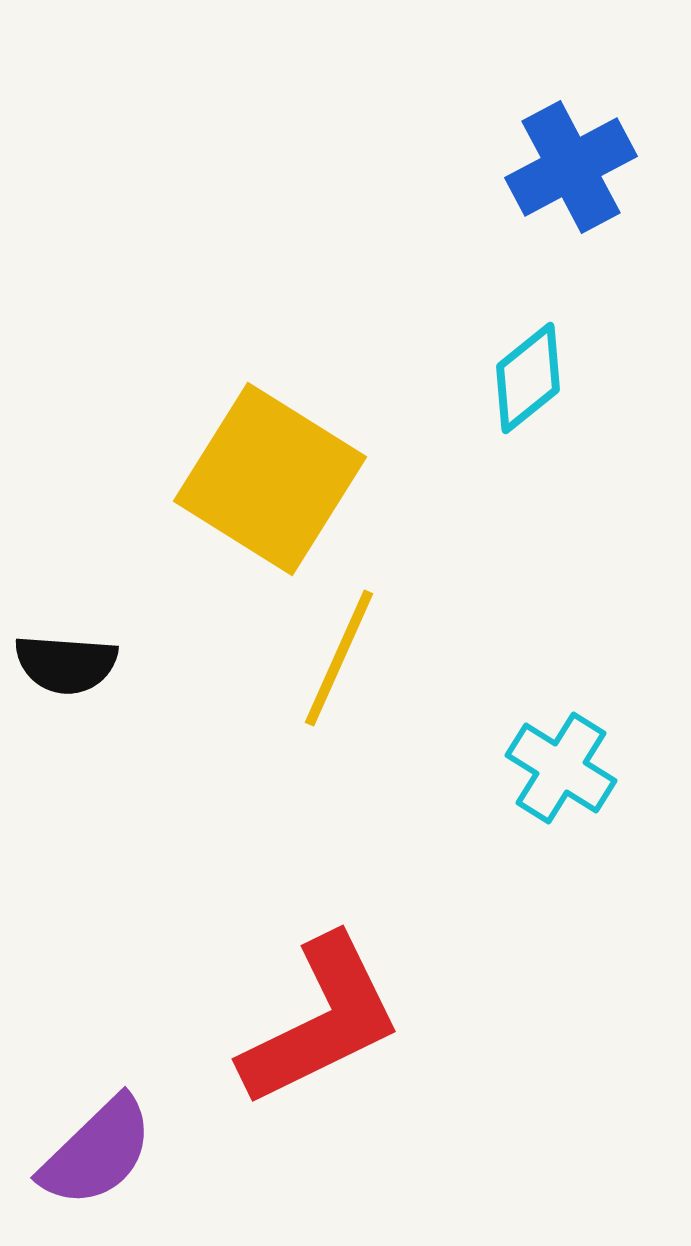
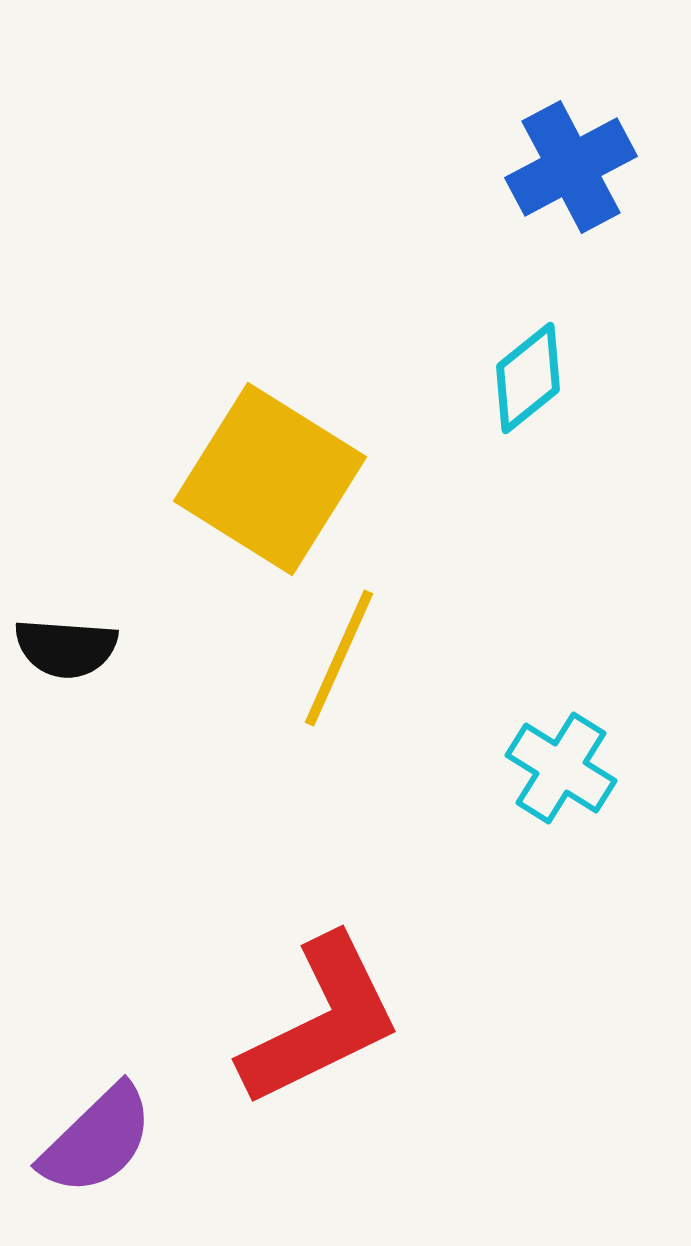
black semicircle: moved 16 px up
purple semicircle: moved 12 px up
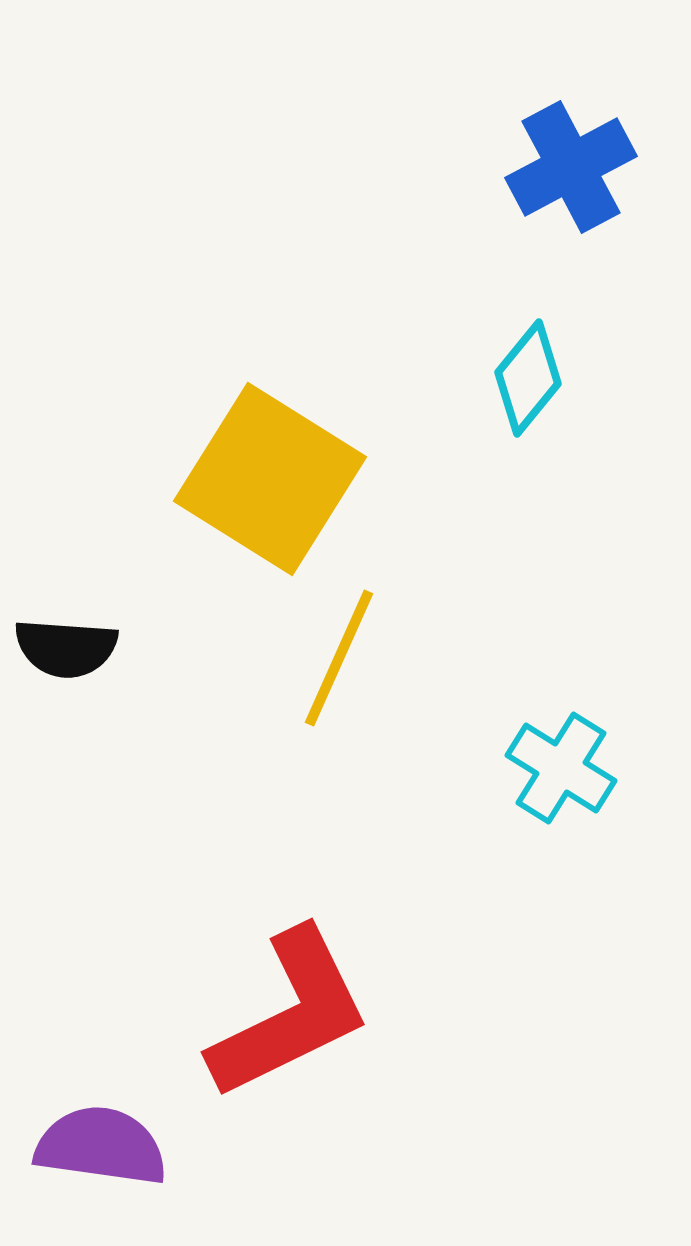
cyan diamond: rotated 12 degrees counterclockwise
red L-shape: moved 31 px left, 7 px up
purple semicircle: moved 4 px right, 6 px down; rotated 128 degrees counterclockwise
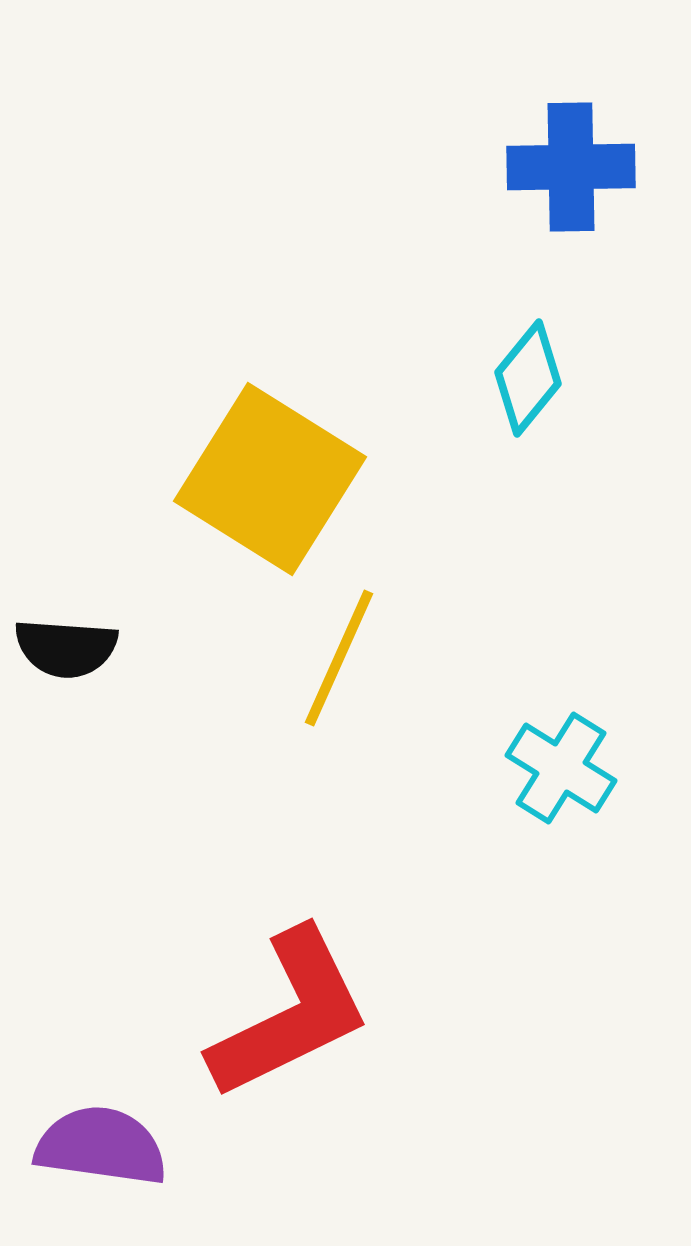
blue cross: rotated 27 degrees clockwise
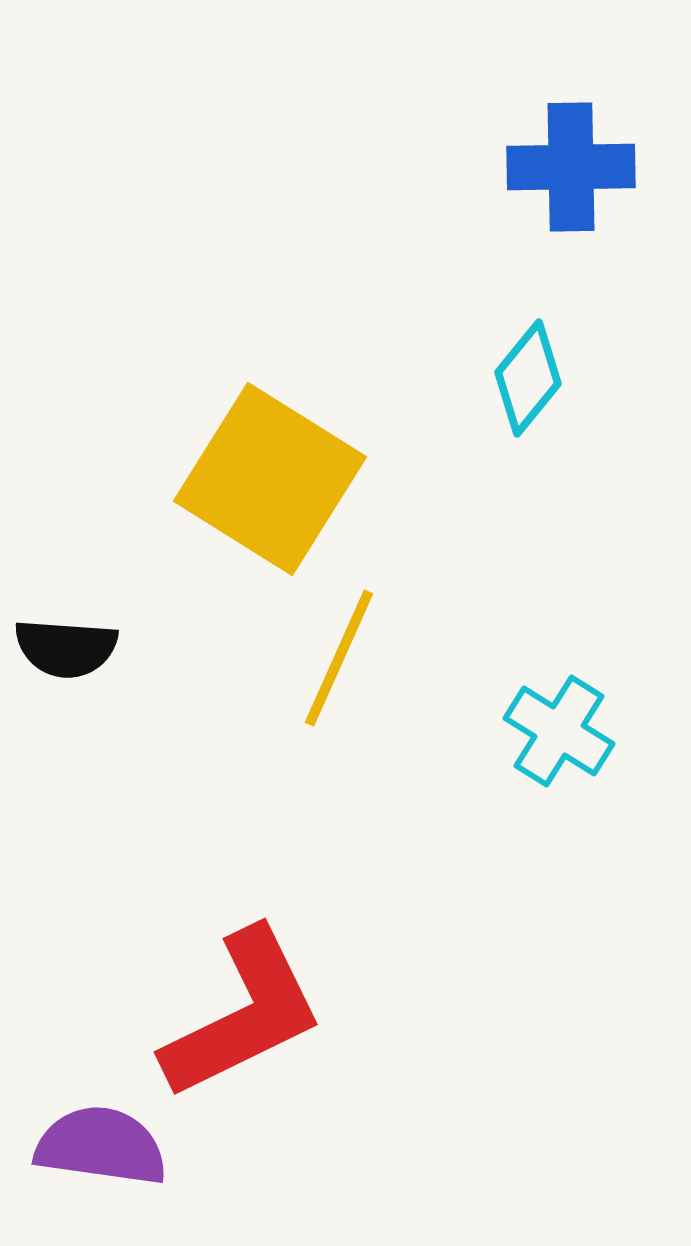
cyan cross: moved 2 px left, 37 px up
red L-shape: moved 47 px left
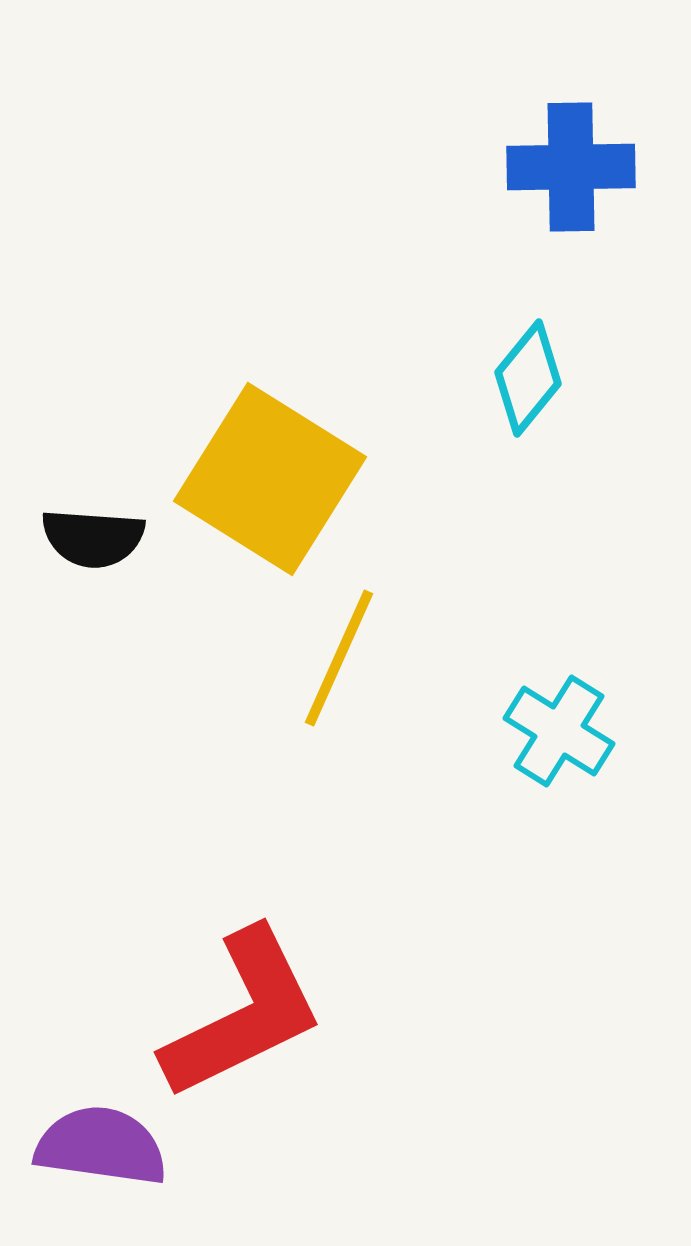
black semicircle: moved 27 px right, 110 px up
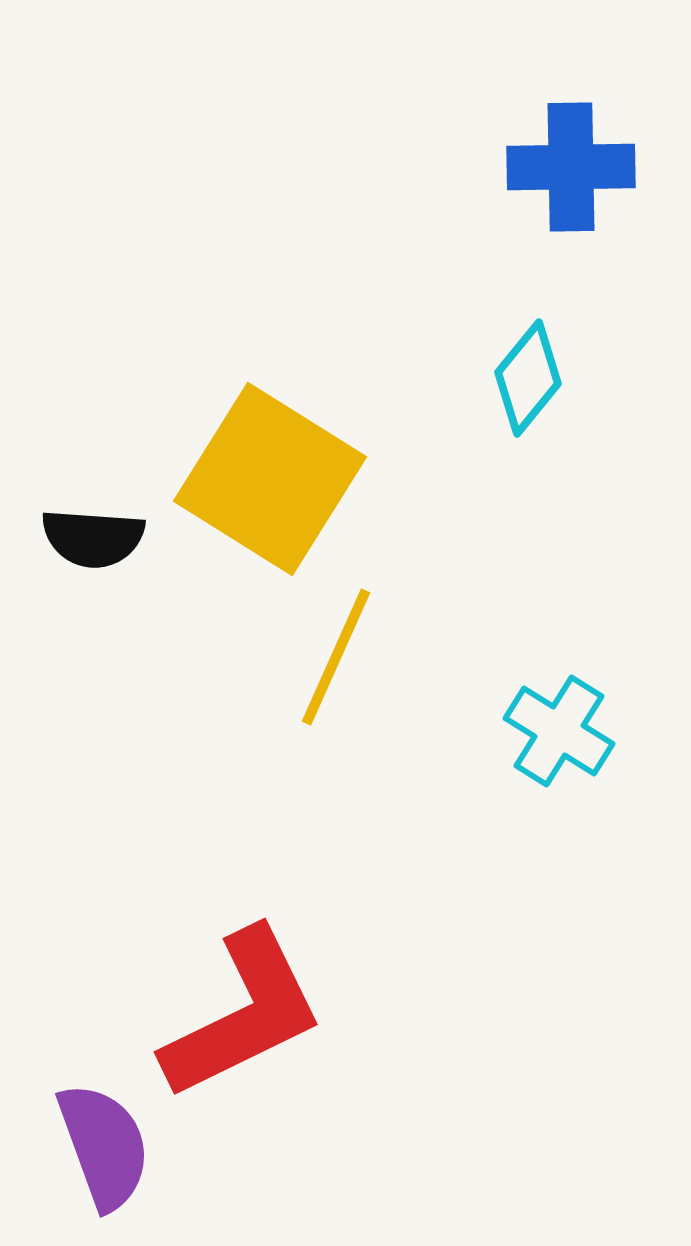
yellow line: moved 3 px left, 1 px up
purple semicircle: moved 3 px right; rotated 62 degrees clockwise
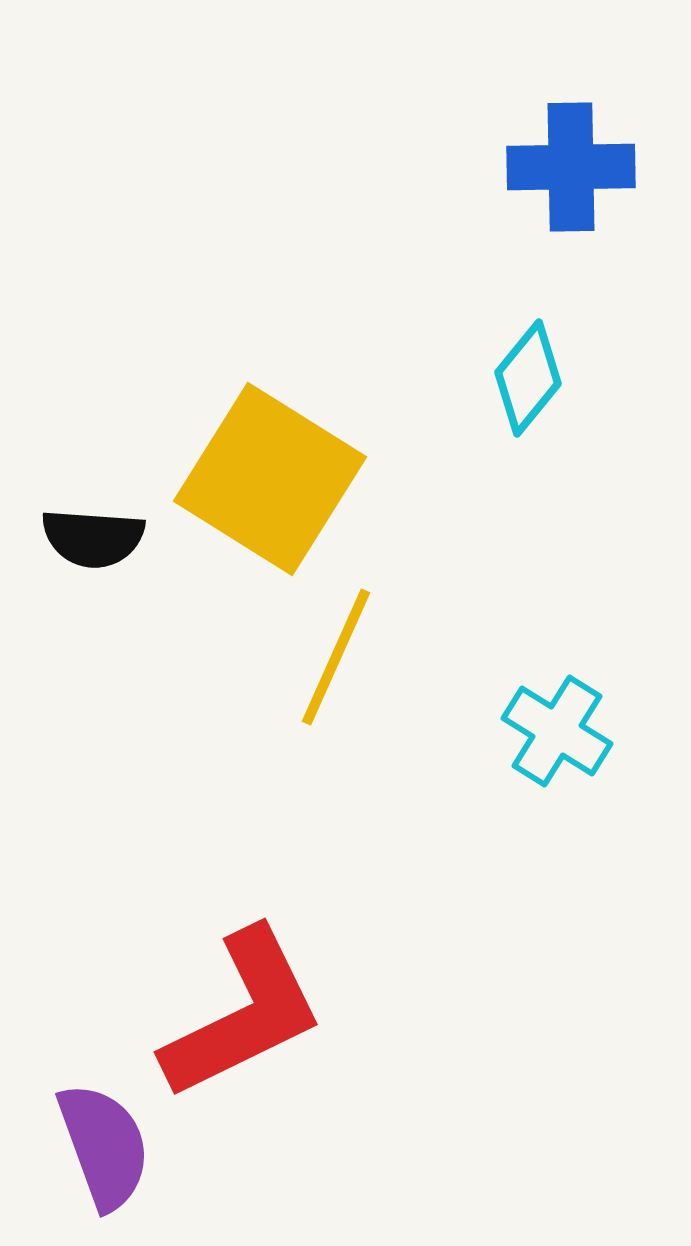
cyan cross: moved 2 px left
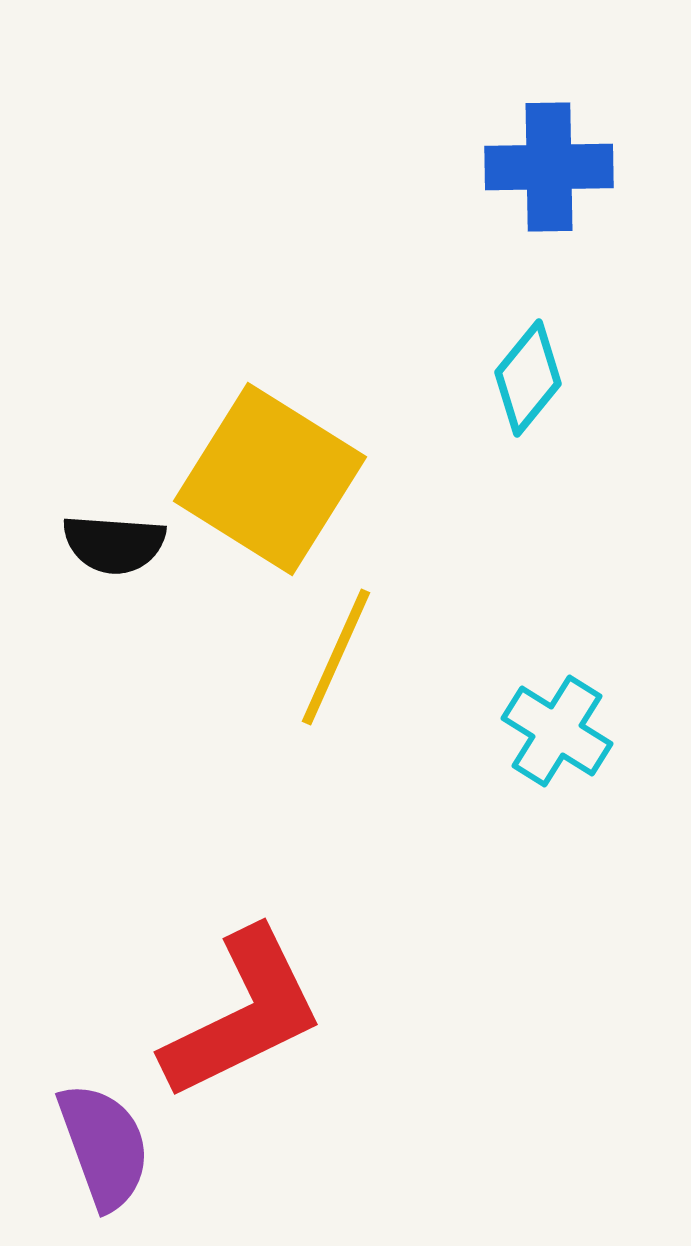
blue cross: moved 22 px left
black semicircle: moved 21 px right, 6 px down
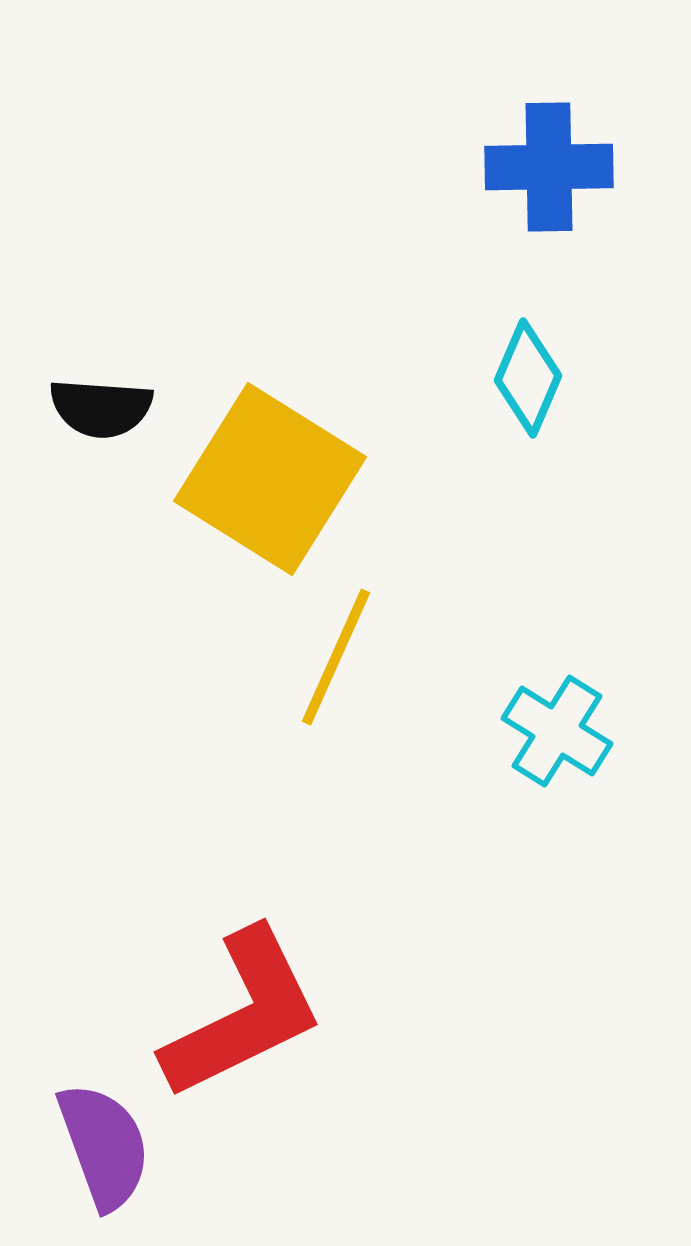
cyan diamond: rotated 16 degrees counterclockwise
black semicircle: moved 13 px left, 136 px up
